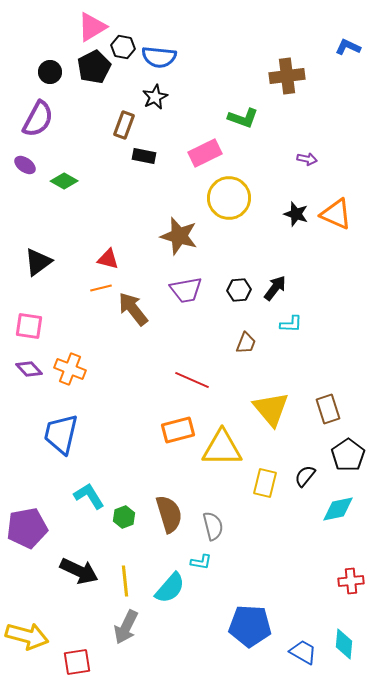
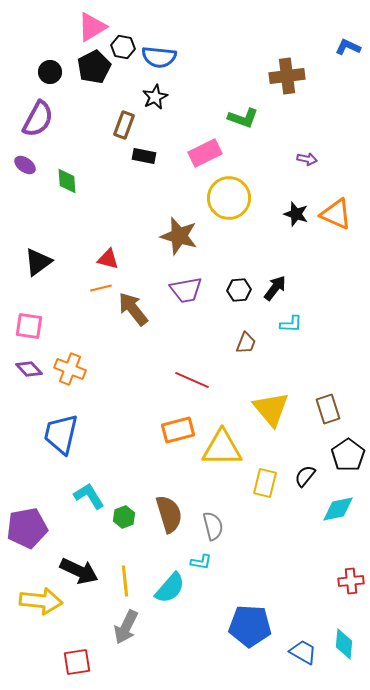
green diamond at (64, 181): moved 3 px right; rotated 56 degrees clockwise
yellow arrow at (27, 636): moved 14 px right, 35 px up; rotated 9 degrees counterclockwise
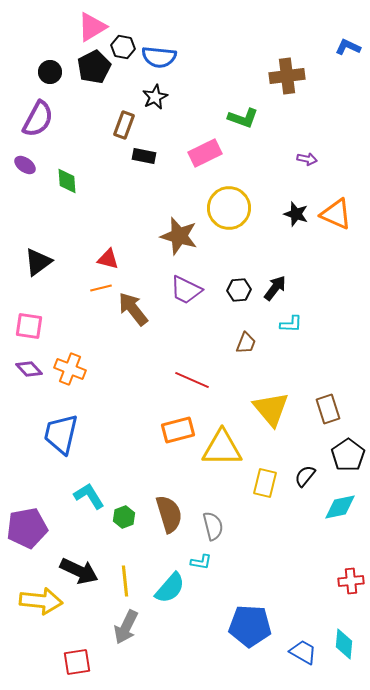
yellow circle at (229, 198): moved 10 px down
purple trapezoid at (186, 290): rotated 36 degrees clockwise
cyan diamond at (338, 509): moved 2 px right, 2 px up
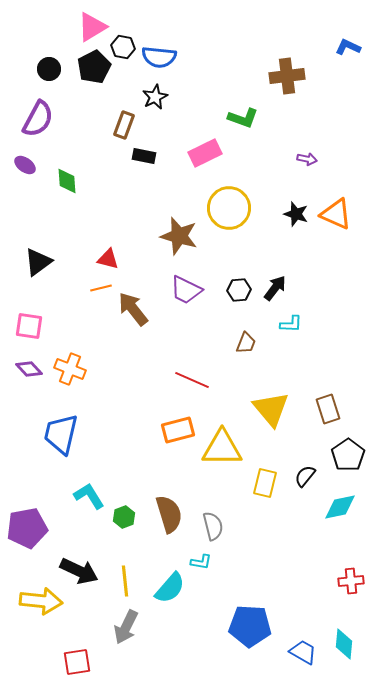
black circle at (50, 72): moved 1 px left, 3 px up
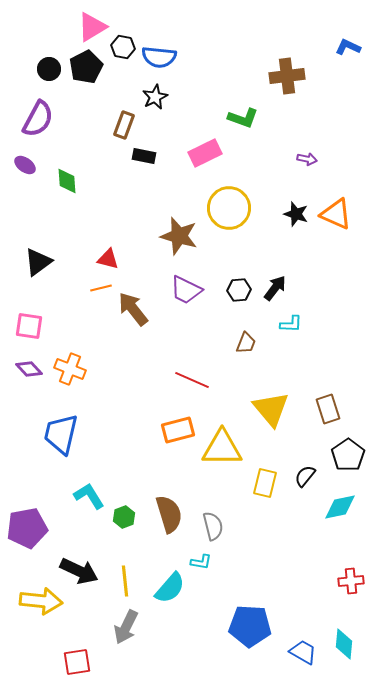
black pentagon at (94, 67): moved 8 px left
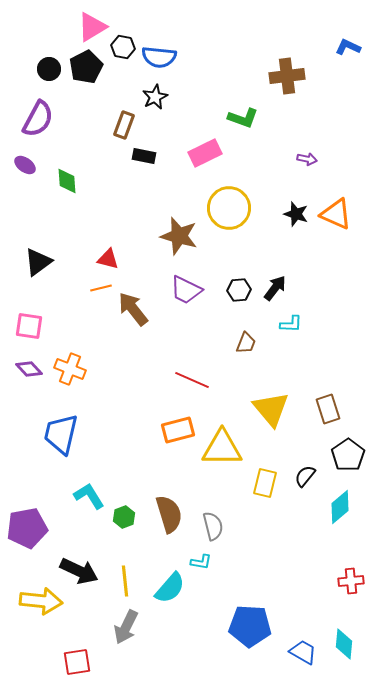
cyan diamond at (340, 507): rotated 28 degrees counterclockwise
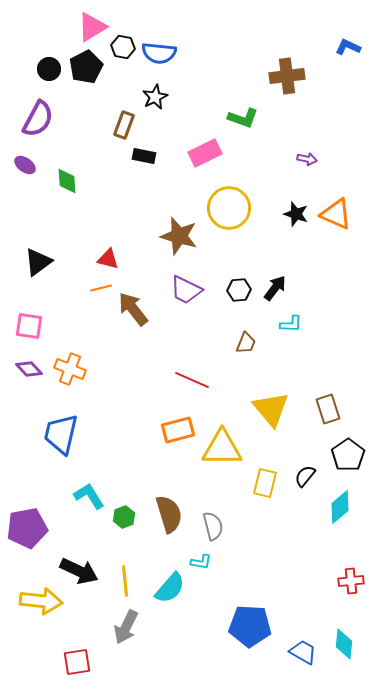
blue semicircle at (159, 57): moved 4 px up
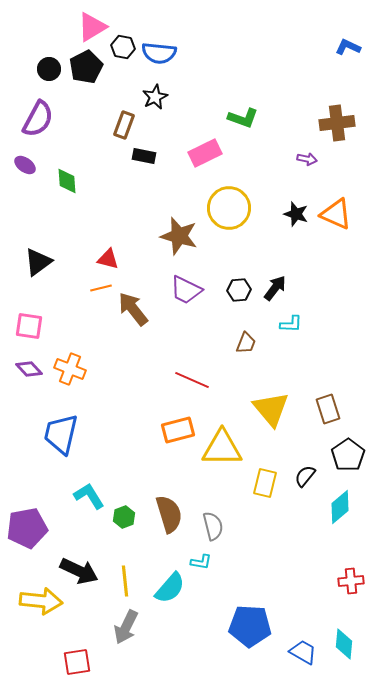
brown cross at (287, 76): moved 50 px right, 47 px down
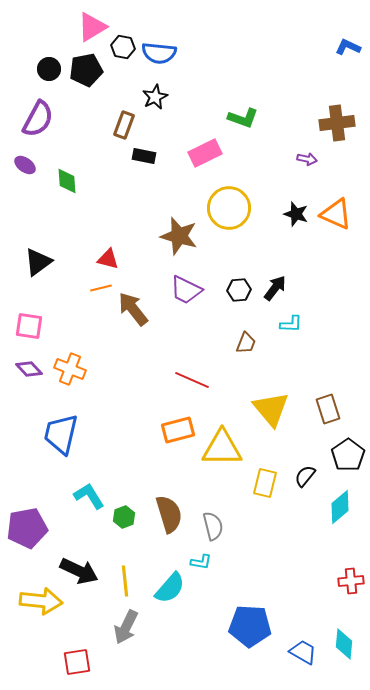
black pentagon at (86, 67): moved 3 px down; rotated 16 degrees clockwise
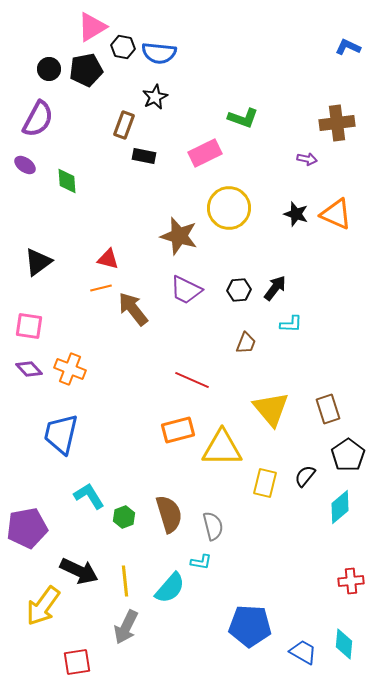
yellow arrow at (41, 601): moved 2 px right, 5 px down; rotated 120 degrees clockwise
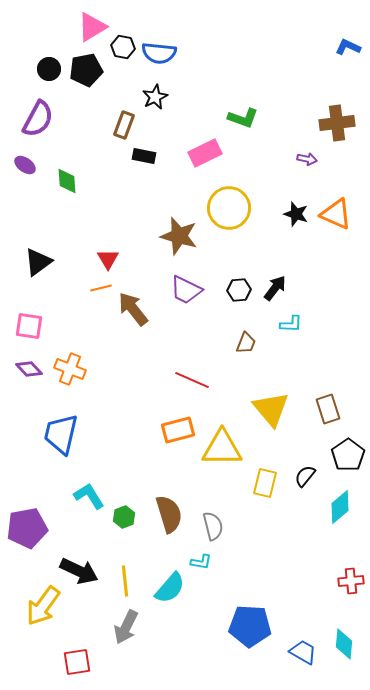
red triangle at (108, 259): rotated 45 degrees clockwise
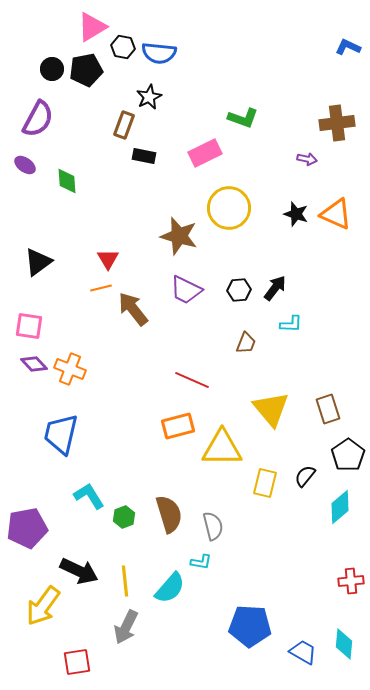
black circle at (49, 69): moved 3 px right
black star at (155, 97): moved 6 px left
purple diamond at (29, 369): moved 5 px right, 5 px up
orange rectangle at (178, 430): moved 4 px up
